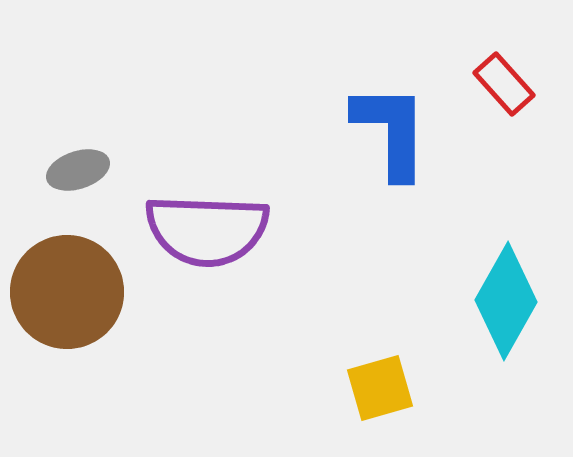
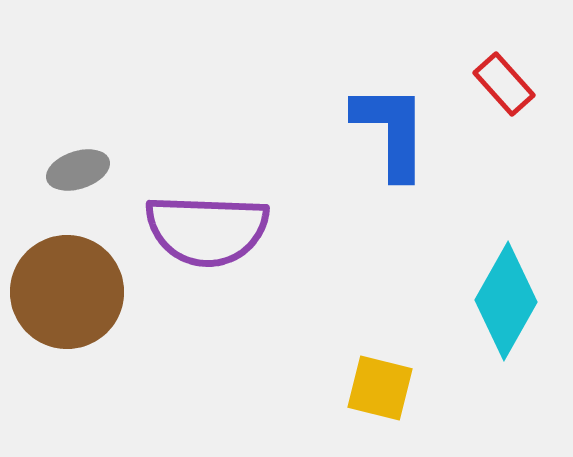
yellow square: rotated 30 degrees clockwise
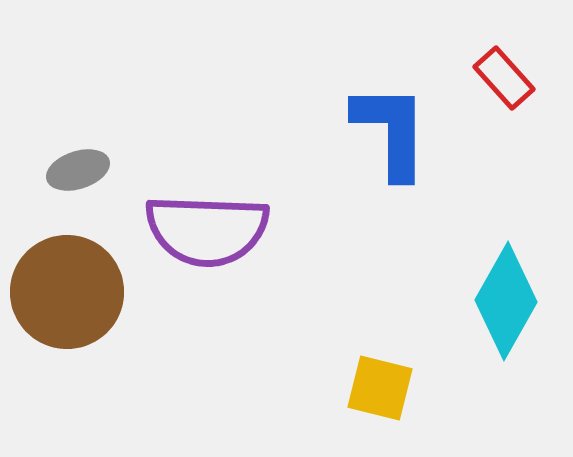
red rectangle: moved 6 px up
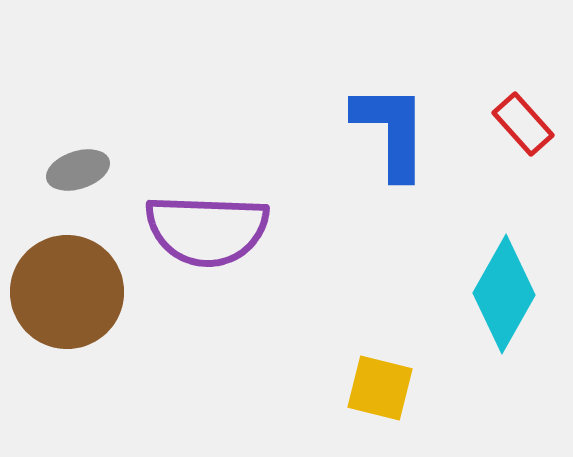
red rectangle: moved 19 px right, 46 px down
cyan diamond: moved 2 px left, 7 px up
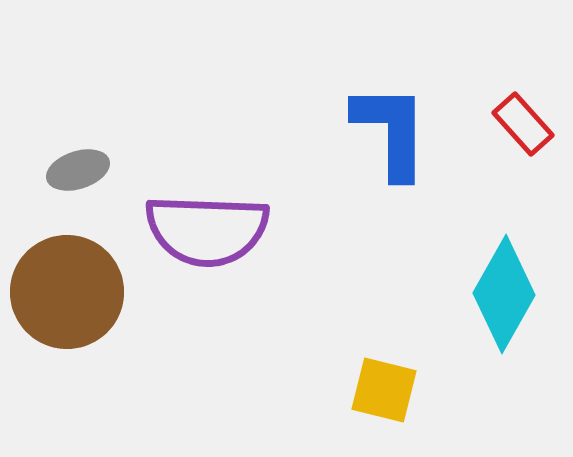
yellow square: moved 4 px right, 2 px down
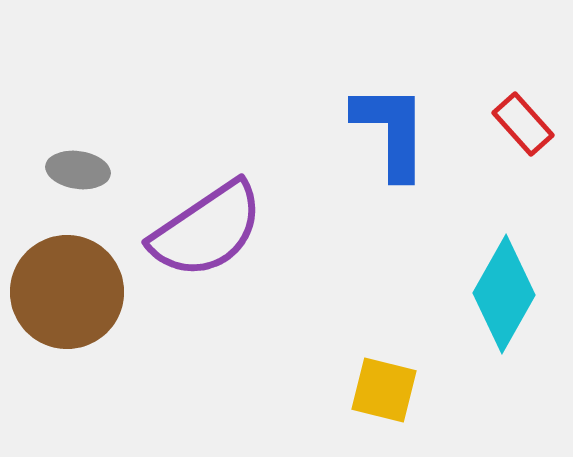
gray ellipse: rotated 26 degrees clockwise
purple semicircle: rotated 36 degrees counterclockwise
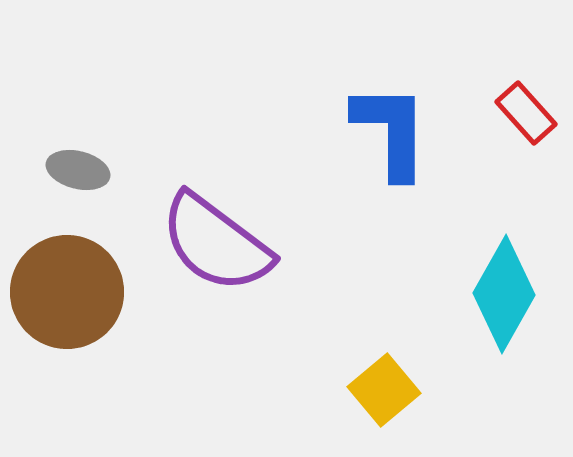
red rectangle: moved 3 px right, 11 px up
gray ellipse: rotated 6 degrees clockwise
purple semicircle: moved 9 px right, 13 px down; rotated 71 degrees clockwise
yellow square: rotated 36 degrees clockwise
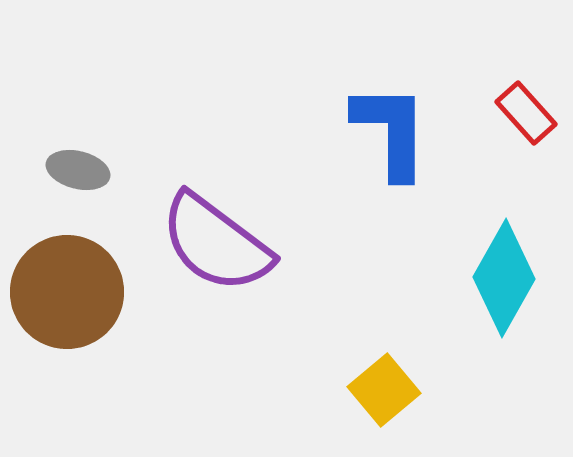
cyan diamond: moved 16 px up
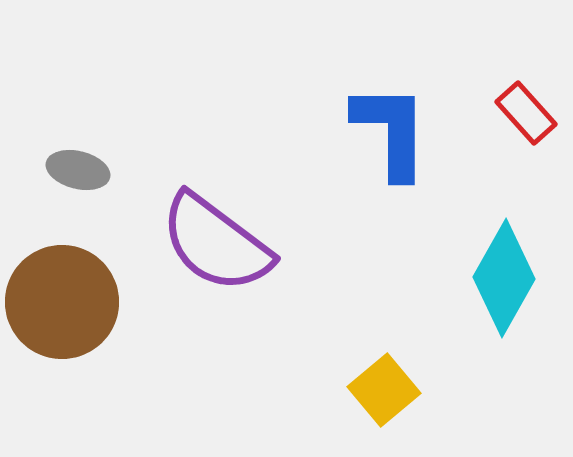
brown circle: moved 5 px left, 10 px down
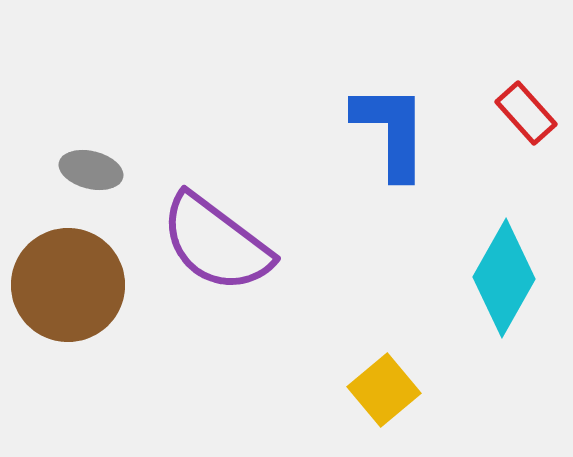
gray ellipse: moved 13 px right
brown circle: moved 6 px right, 17 px up
